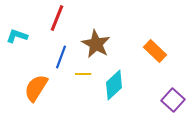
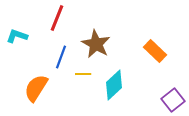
purple square: rotated 10 degrees clockwise
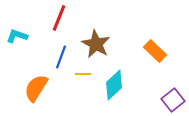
red line: moved 2 px right
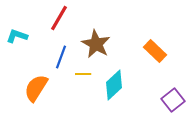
red line: rotated 8 degrees clockwise
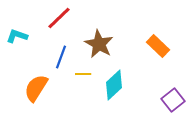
red line: rotated 16 degrees clockwise
brown star: moved 3 px right
orange rectangle: moved 3 px right, 5 px up
